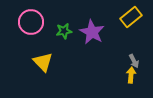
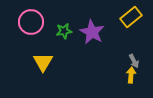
yellow triangle: rotated 15 degrees clockwise
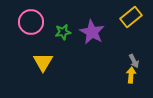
green star: moved 1 px left, 1 px down
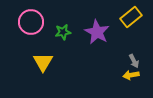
purple star: moved 5 px right
yellow arrow: rotated 105 degrees counterclockwise
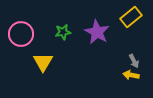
pink circle: moved 10 px left, 12 px down
yellow arrow: rotated 21 degrees clockwise
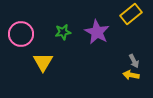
yellow rectangle: moved 3 px up
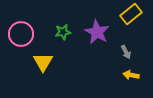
gray arrow: moved 8 px left, 9 px up
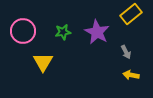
pink circle: moved 2 px right, 3 px up
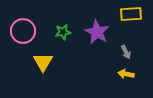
yellow rectangle: rotated 35 degrees clockwise
yellow arrow: moved 5 px left, 1 px up
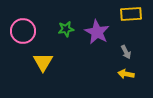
green star: moved 3 px right, 3 px up
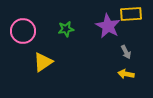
purple star: moved 11 px right, 6 px up
yellow triangle: rotated 25 degrees clockwise
